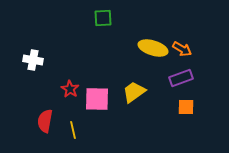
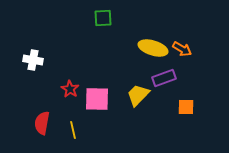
purple rectangle: moved 17 px left
yellow trapezoid: moved 4 px right, 3 px down; rotated 10 degrees counterclockwise
red semicircle: moved 3 px left, 2 px down
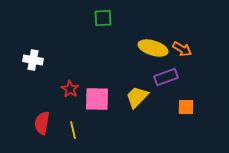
purple rectangle: moved 2 px right, 1 px up
yellow trapezoid: moved 1 px left, 2 px down
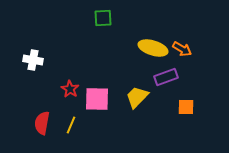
yellow line: moved 2 px left, 5 px up; rotated 36 degrees clockwise
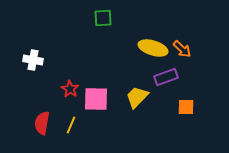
orange arrow: rotated 12 degrees clockwise
pink square: moved 1 px left
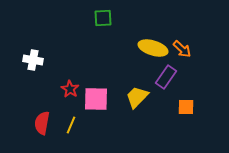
purple rectangle: rotated 35 degrees counterclockwise
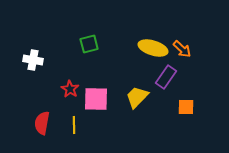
green square: moved 14 px left, 26 px down; rotated 12 degrees counterclockwise
yellow line: moved 3 px right; rotated 24 degrees counterclockwise
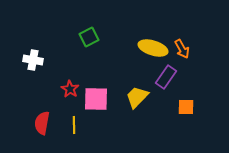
green square: moved 7 px up; rotated 12 degrees counterclockwise
orange arrow: rotated 18 degrees clockwise
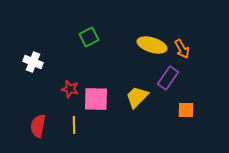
yellow ellipse: moved 1 px left, 3 px up
white cross: moved 2 px down; rotated 12 degrees clockwise
purple rectangle: moved 2 px right, 1 px down
red star: rotated 18 degrees counterclockwise
orange square: moved 3 px down
red semicircle: moved 4 px left, 3 px down
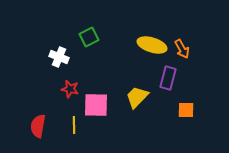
white cross: moved 26 px right, 5 px up
purple rectangle: rotated 20 degrees counterclockwise
pink square: moved 6 px down
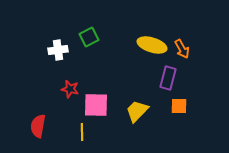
white cross: moved 1 px left, 7 px up; rotated 30 degrees counterclockwise
yellow trapezoid: moved 14 px down
orange square: moved 7 px left, 4 px up
yellow line: moved 8 px right, 7 px down
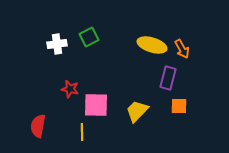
white cross: moved 1 px left, 6 px up
